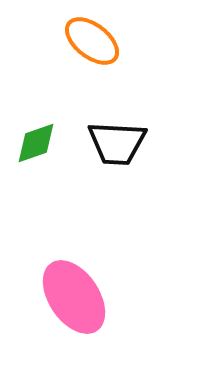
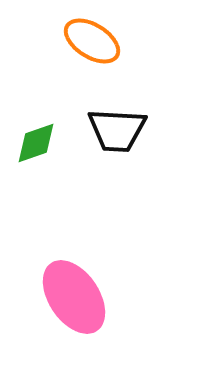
orange ellipse: rotated 6 degrees counterclockwise
black trapezoid: moved 13 px up
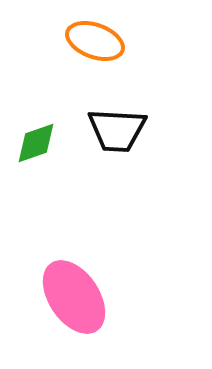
orange ellipse: moved 3 px right; rotated 12 degrees counterclockwise
